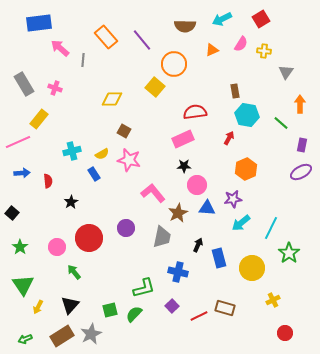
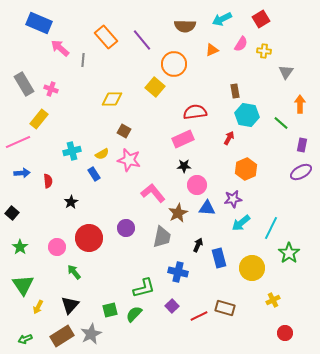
blue rectangle at (39, 23): rotated 30 degrees clockwise
pink cross at (55, 88): moved 4 px left, 1 px down
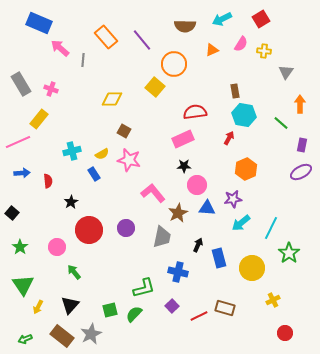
gray rectangle at (24, 84): moved 3 px left
cyan hexagon at (247, 115): moved 3 px left
red circle at (89, 238): moved 8 px up
brown rectangle at (62, 336): rotated 70 degrees clockwise
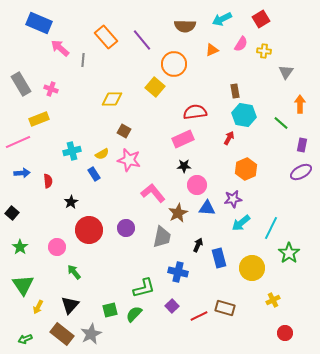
yellow rectangle at (39, 119): rotated 30 degrees clockwise
brown rectangle at (62, 336): moved 2 px up
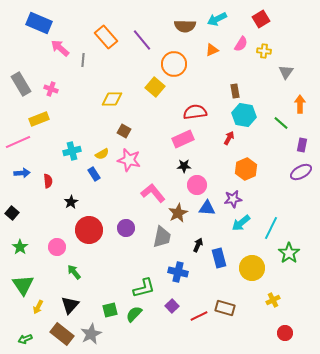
cyan arrow at (222, 19): moved 5 px left
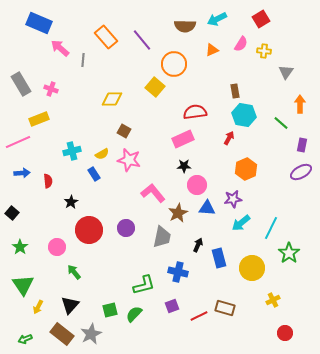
green L-shape at (144, 288): moved 3 px up
purple square at (172, 306): rotated 24 degrees clockwise
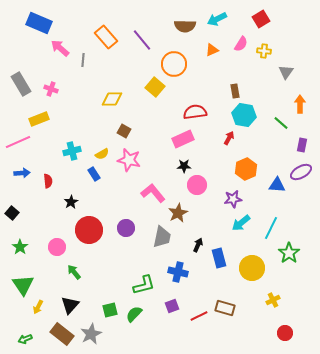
blue triangle at (207, 208): moved 70 px right, 23 px up
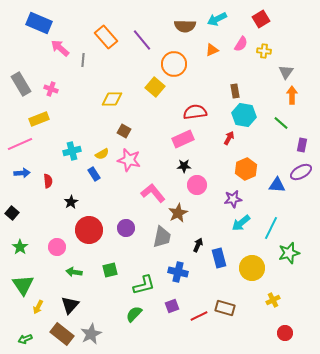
orange arrow at (300, 104): moved 8 px left, 9 px up
pink line at (18, 142): moved 2 px right, 2 px down
green star at (289, 253): rotated 20 degrees clockwise
green arrow at (74, 272): rotated 42 degrees counterclockwise
green square at (110, 310): moved 40 px up
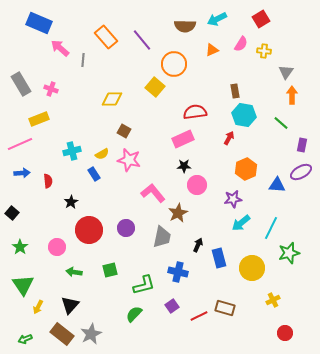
purple square at (172, 306): rotated 16 degrees counterclockwise
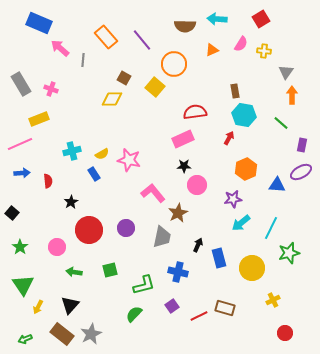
cyan arrow at (217, 19): rotated 30 degrees clockwise
brown square at (124, 131): moved 53 px up
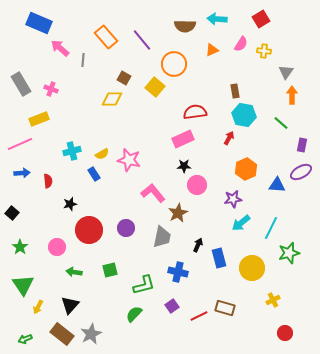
black star at (71, 202): moved 1 px left, 2 px down; rotated 16 degrees clockwise
